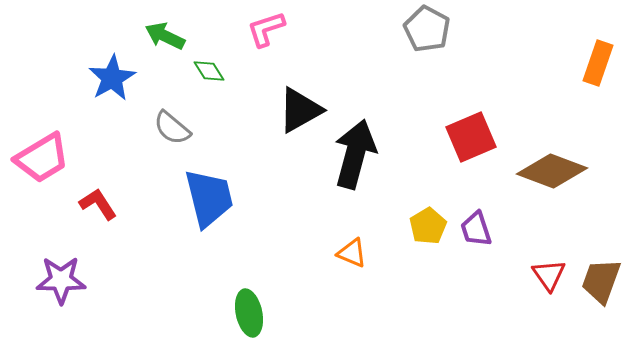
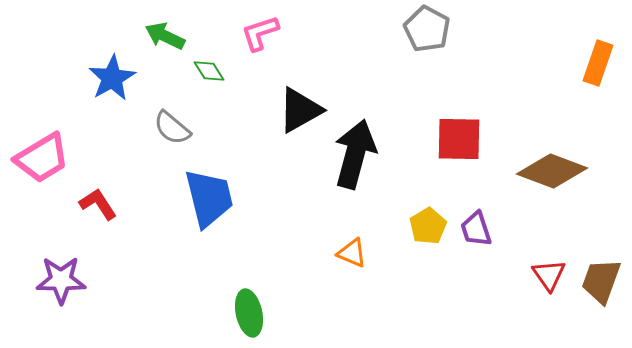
pink L-shape: moved 6 px left, 4 px down
red square: moved 12 px left, 2 px down; rotated 24 degrees clockwise
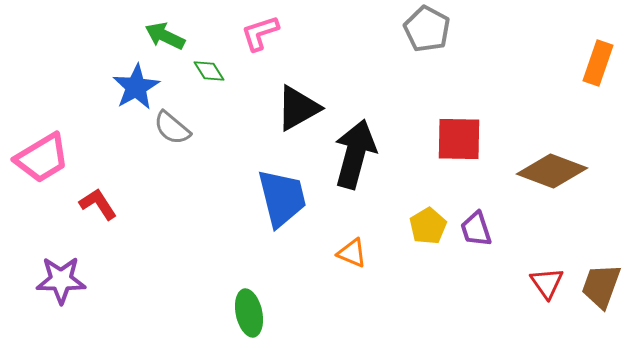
blue star: moved 24 px right, 9 px down
black triangle: moved 2 px left, 2 px up
blue trapezoid: moved 73 px right
red triangle: moved 2 px left, 8 px down
brown trapezoid: moved 5 px down
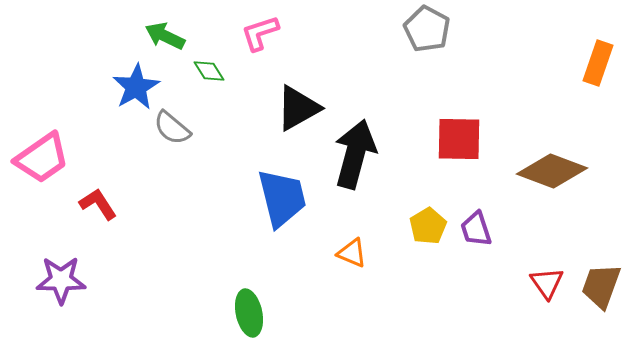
pink trapezoid: rotated 4 degrees counterclockwise
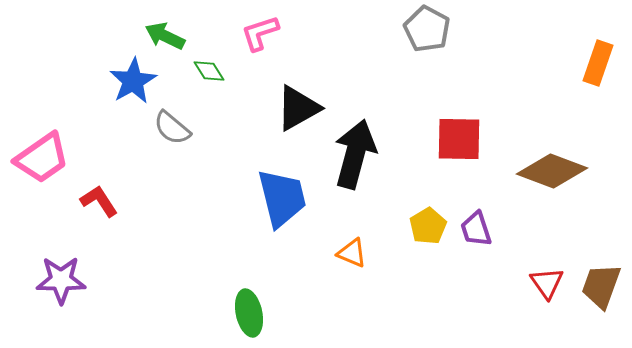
blue star: moved 3 px left, 6 px up
red L-shape: moved 1 px right, 3 px up
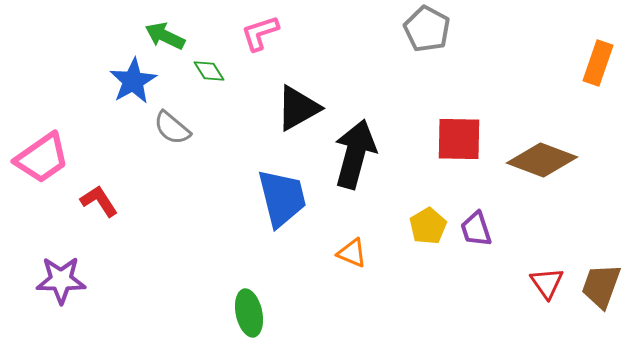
brown diamond: moved 10 px left, 11 px up
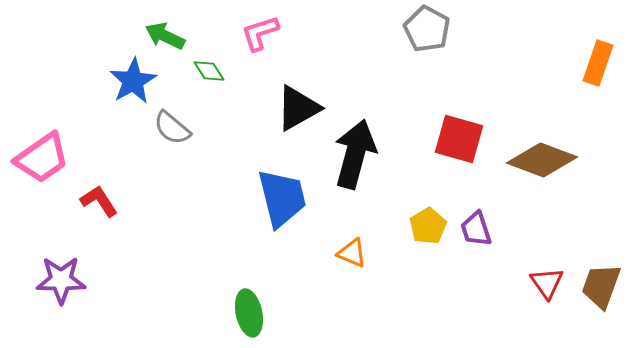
red square: rotated 15 degrees clockwise
